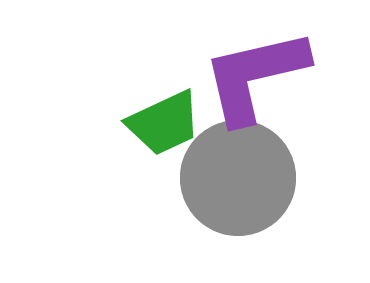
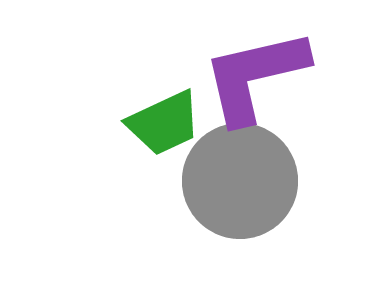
gray circle: moved 2 px right, 3 px down
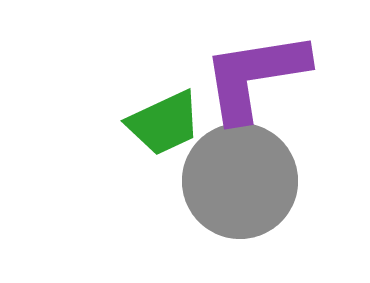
purple L-shape: rotated 4 degrees clockwise
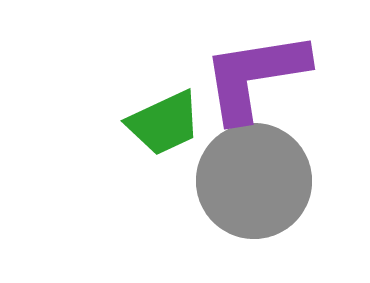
gray circle: moved 14 px right
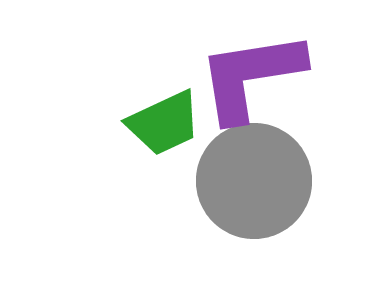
purple L-shape: moved 4 px left
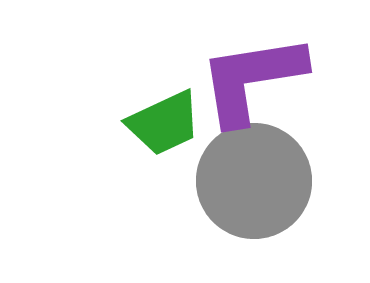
purple L-shape: moved 1 px right, 3 px down
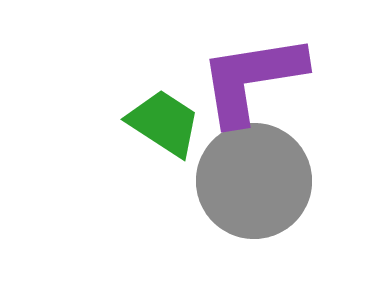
green trapezoid: rotated 122 degrees counterclockwise
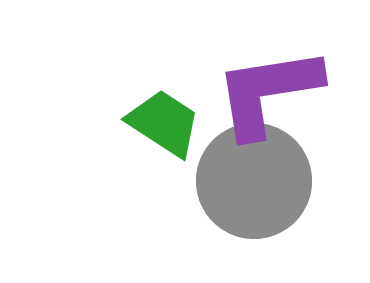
purple L-shape: moved 16 px right, 13 px down
